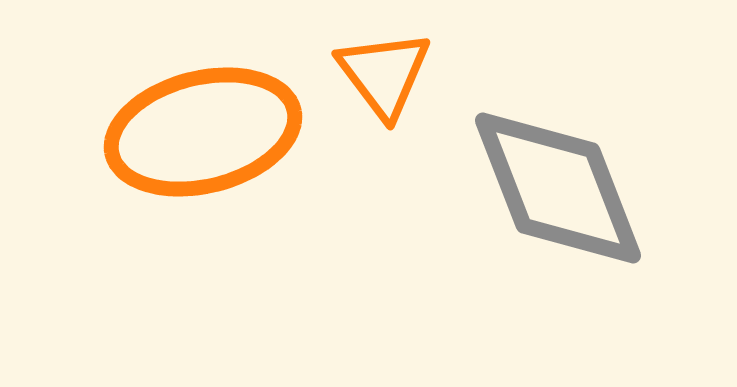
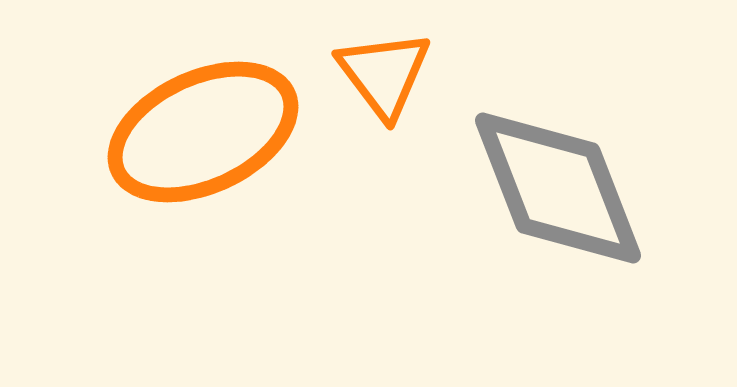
orange ellipse: rotated 11 degrees counterclockwise
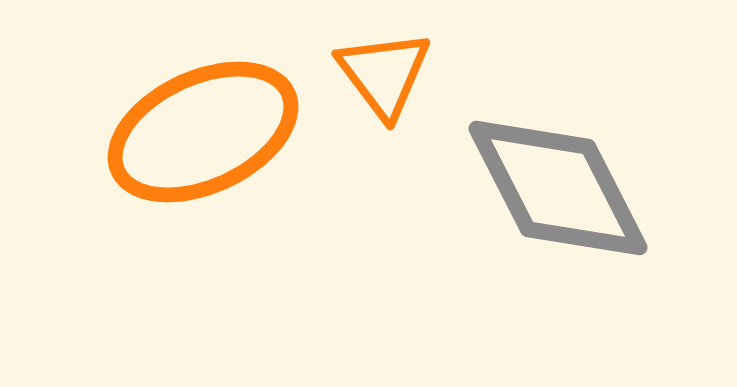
gray diamond: rotated 6 degrees counterclockwise
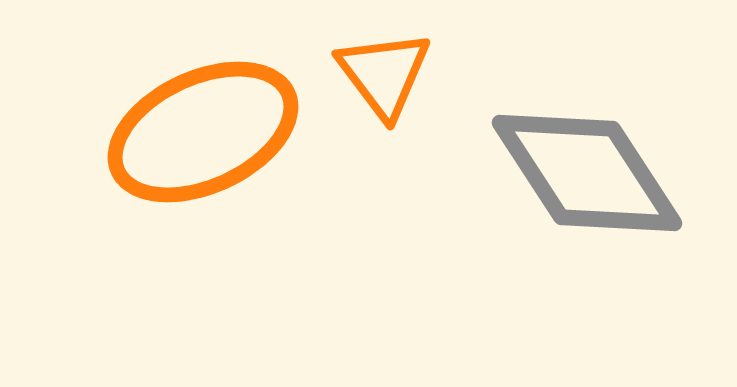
gray diamond: moved 29 px right, 15 px up; rotated 6 degrees counterclockwise
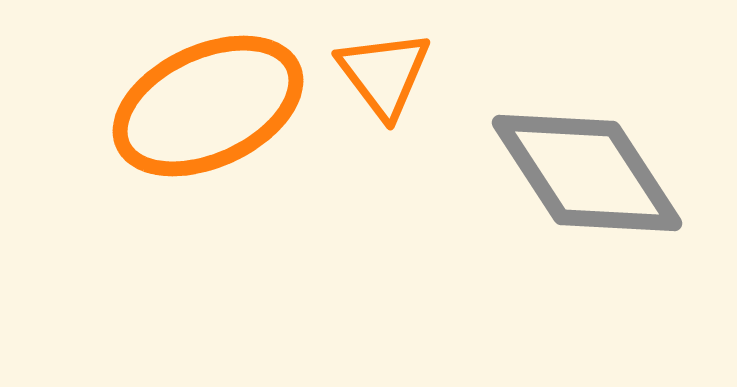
orange ellipse: moved 5 px right, 26 px up
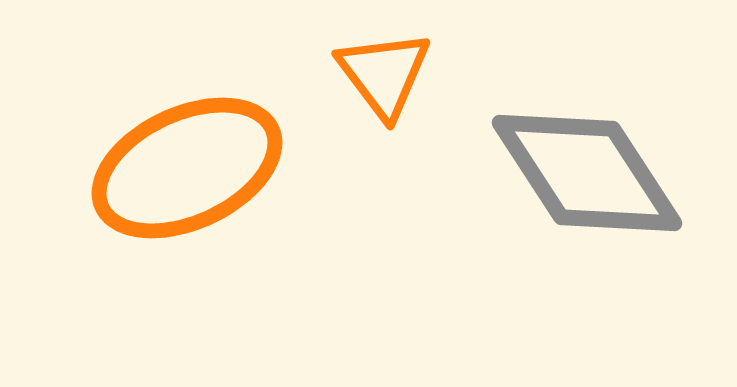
orange ellipse: moved 21 px left, 62 px down
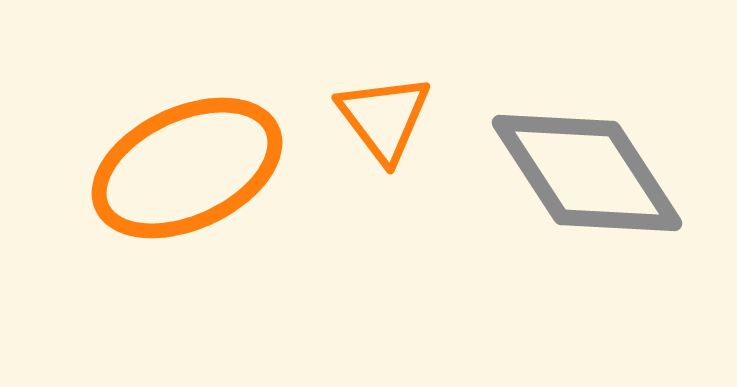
orange triangle: moved 44 px down
